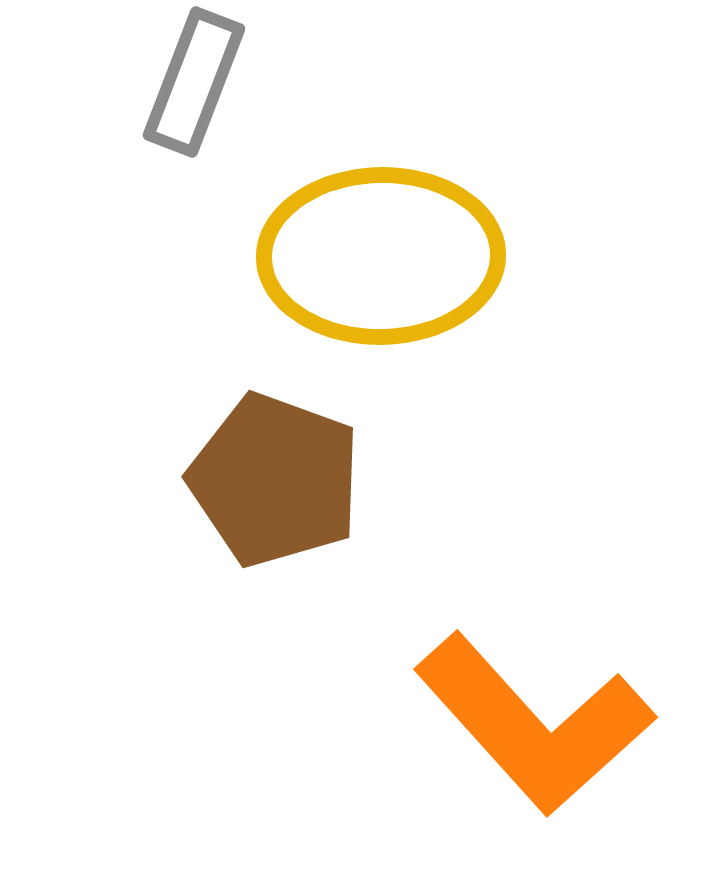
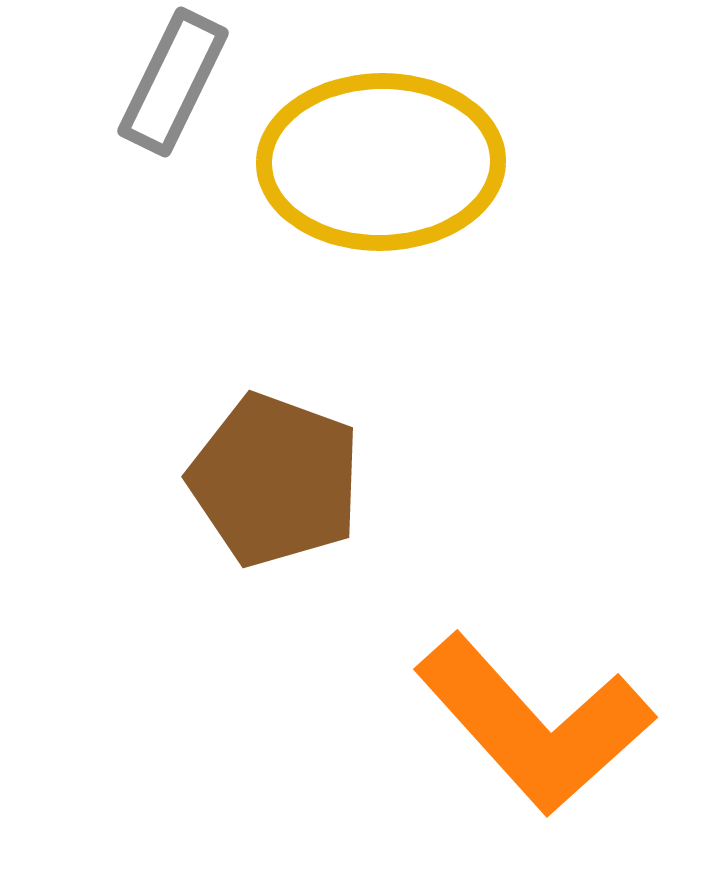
gray rectangle: moved 21 px left; rotated 5 degrees clockwise
yellow ellipse: moved 94 px up
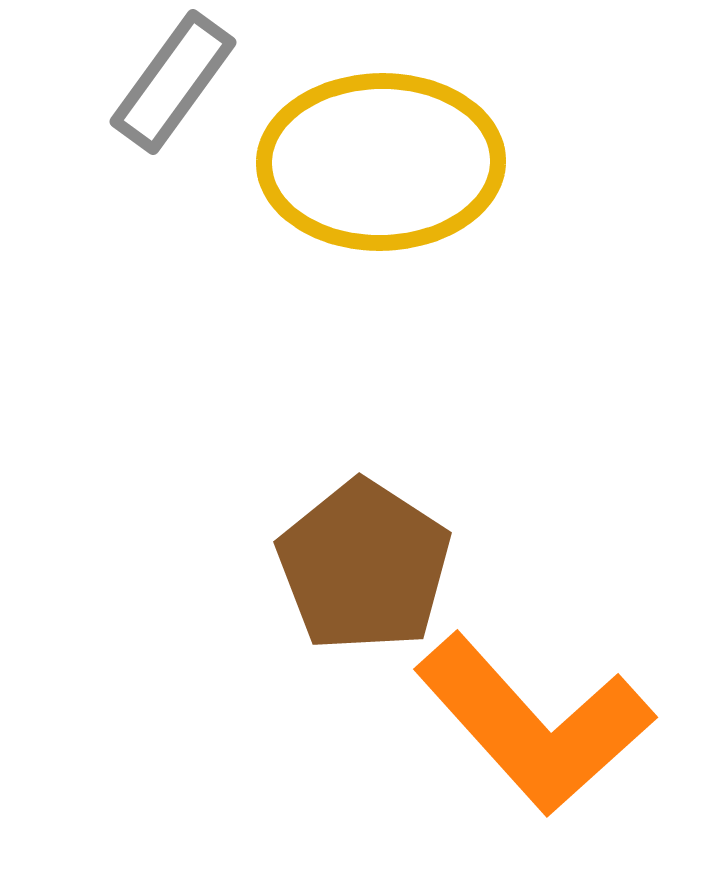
gray rectangle: rotated 10 degrees clockwise
brown pentagon: moved 89 px right, 86 px down; rotated 13 degrees clockwise
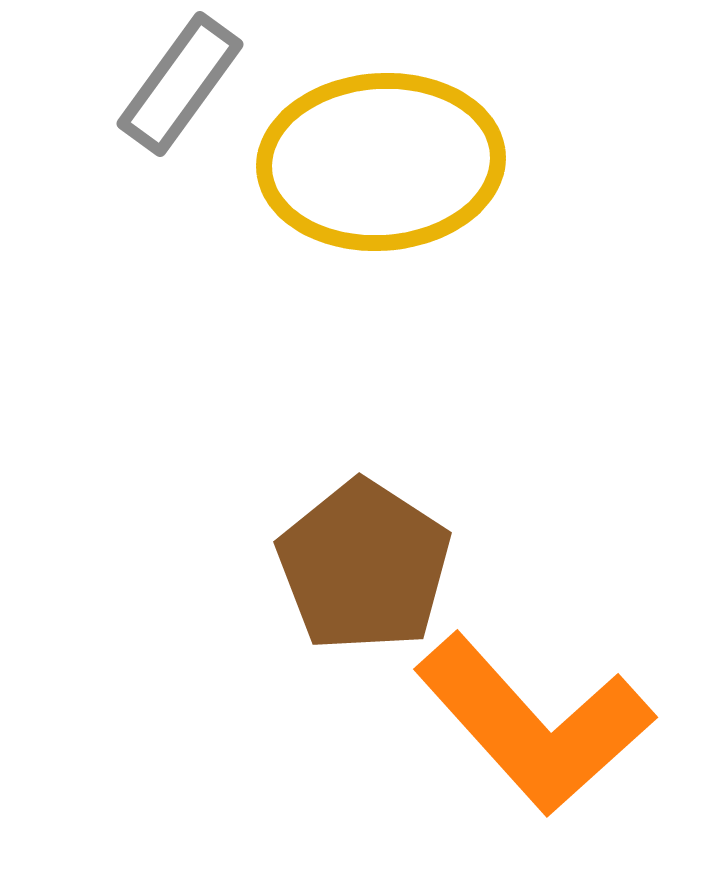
gray rectangle: moved 7 px right, 2 px down
yellow ellipse: rotated 3 degrees counterclockwise
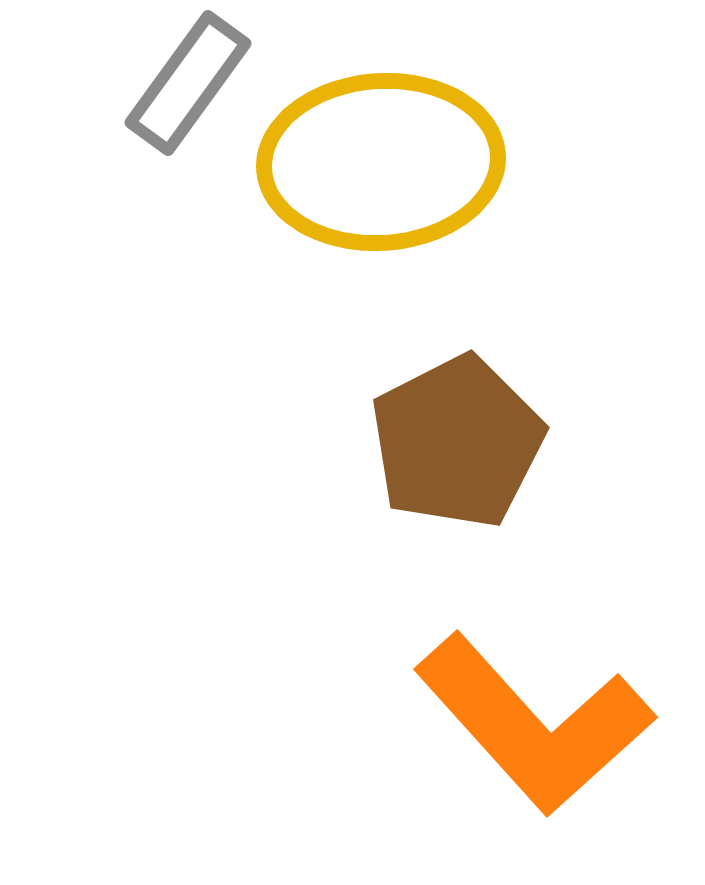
gray rectangle: moved 8 px right, 1 px up
brown pentagon: moved 93 px right, 124 px up; rotated 12 degrees clockwise
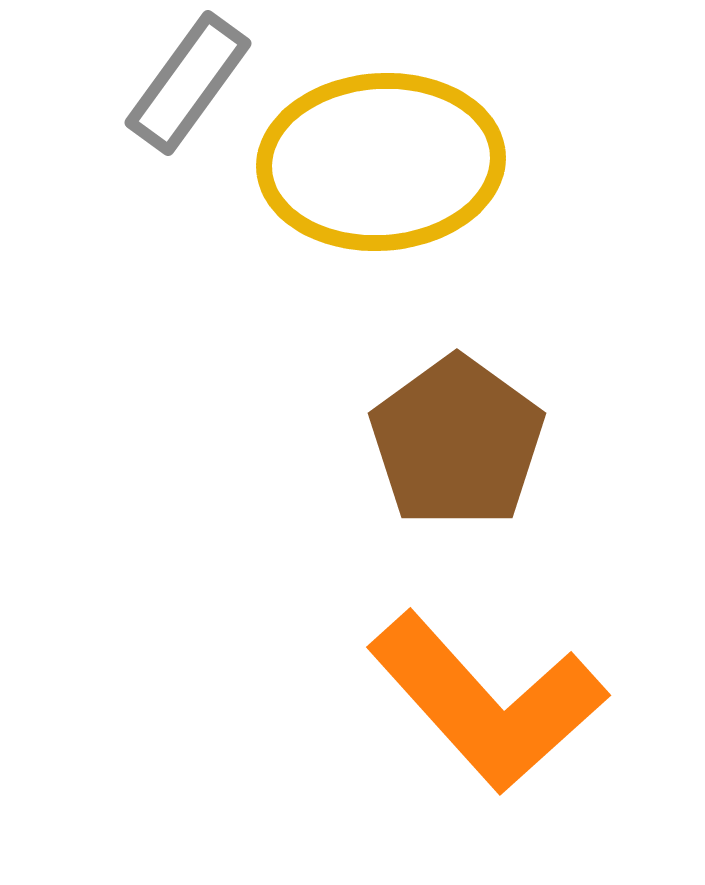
brown pentagon: rotated 9 degrees counterclockwise
orange L-shape: moved 47 px left, 22 px up
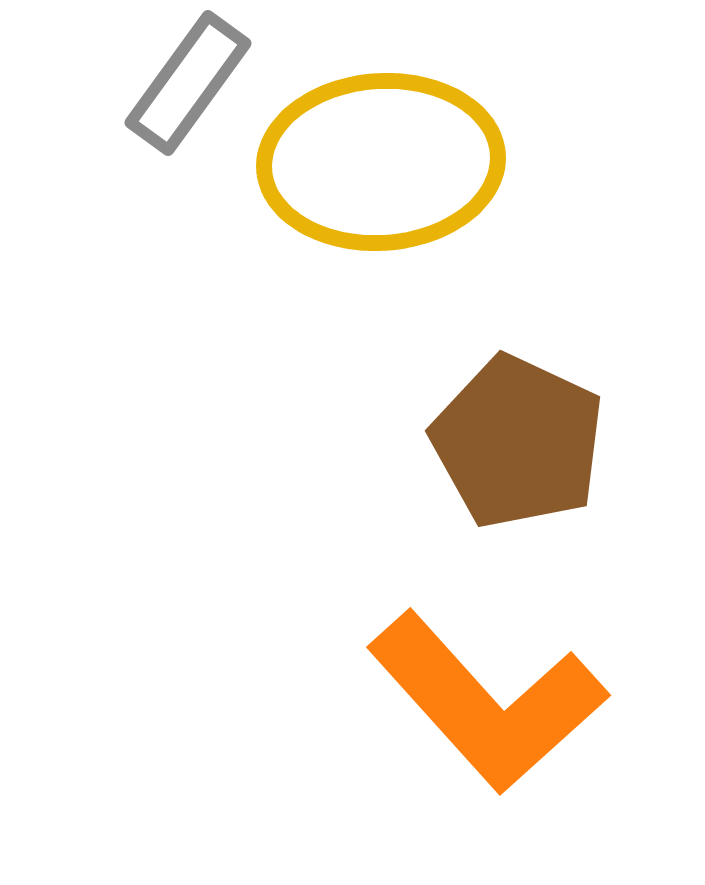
brown pentagon: moved 61 px right; rotated 11 degrees counterclockwise
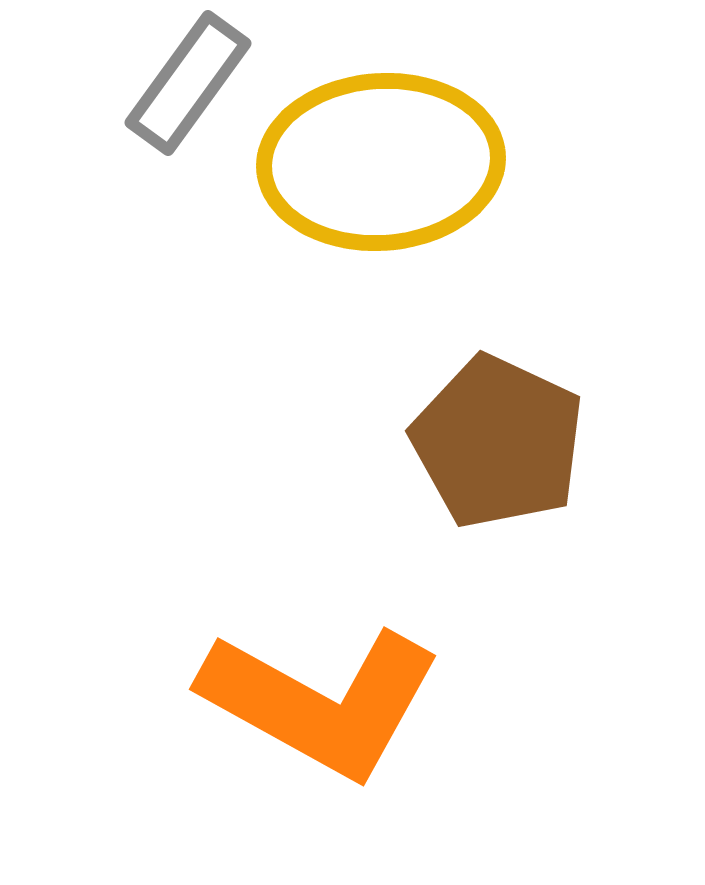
brown pentagon: moved 20 px left
orange L-shape: moved 166 px left; rotated 19 degrees counterclockwise
